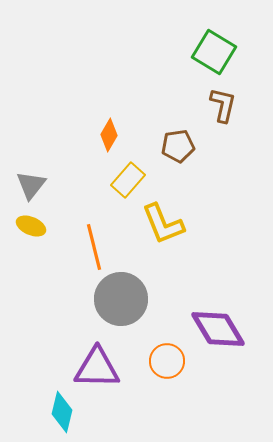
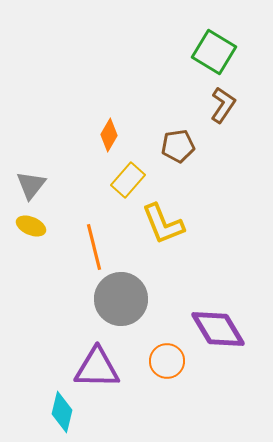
brown L-shape: rotated 21 degrees clockwise
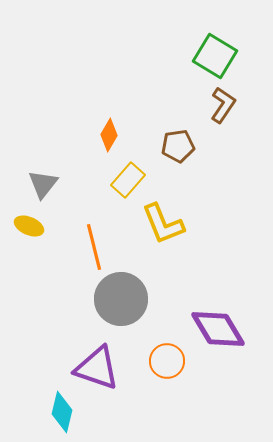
green square: moved 1 px right, 4 px down
gray triangle: moved 12 px right, 1 px up
yellow ellipse: moved 2 px left
purple triangle: rotated 18 degrees clockwise
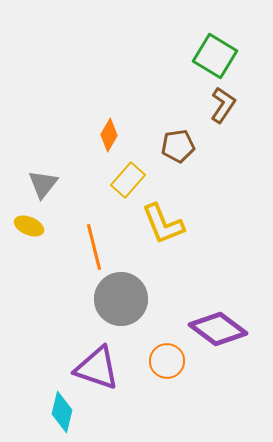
purple diamond: rotated 22 degrees counterclockwise
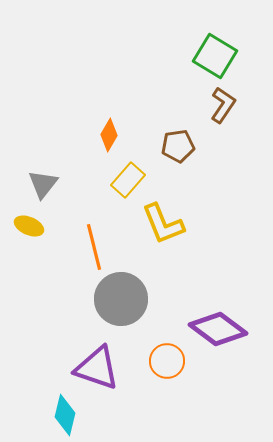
cyan diamond: moved 3 px right, 3 px down
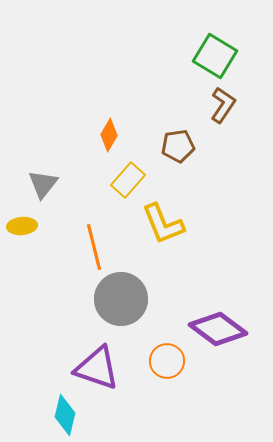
yellow ellipse: moved 7 px left; rotated 28 degrees counterclockwise
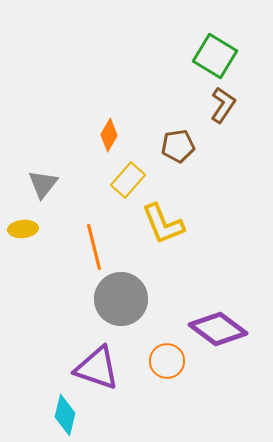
yellow ellipse: moved 1 px right, 3 px down
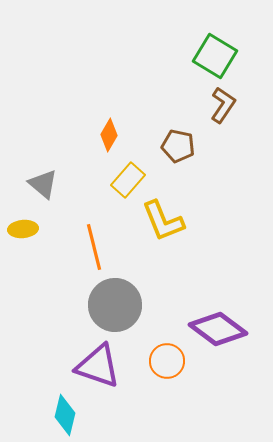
brown pentagon: rotated 20 degrees clockwise
gray triangle: rotated 28 degrees counterclockwise
yellow L-shape: moved 3 px up
gray circle: moved 6 px left, 6 px down
purple triangle: moved 1 px right, 2 px up
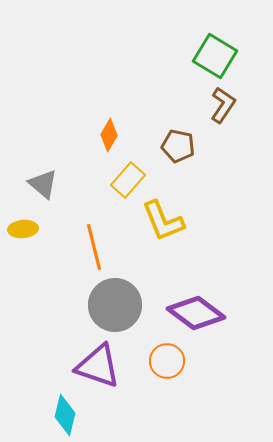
purple diamond: moved 22 px left, 16 px up
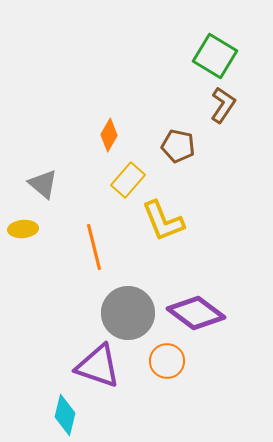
gray circle: moved 13 px right, 8 px down
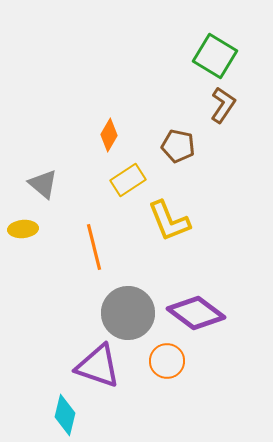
yellow rectangle: rotated 16 degrees clockwise
yellow L-shape: moved 6 px right
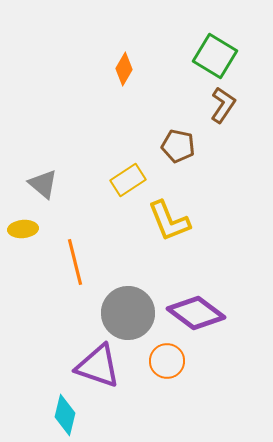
orange diamond: moved 15 px right, 66 px up
orange line: moved 19 px left, 15 px down
